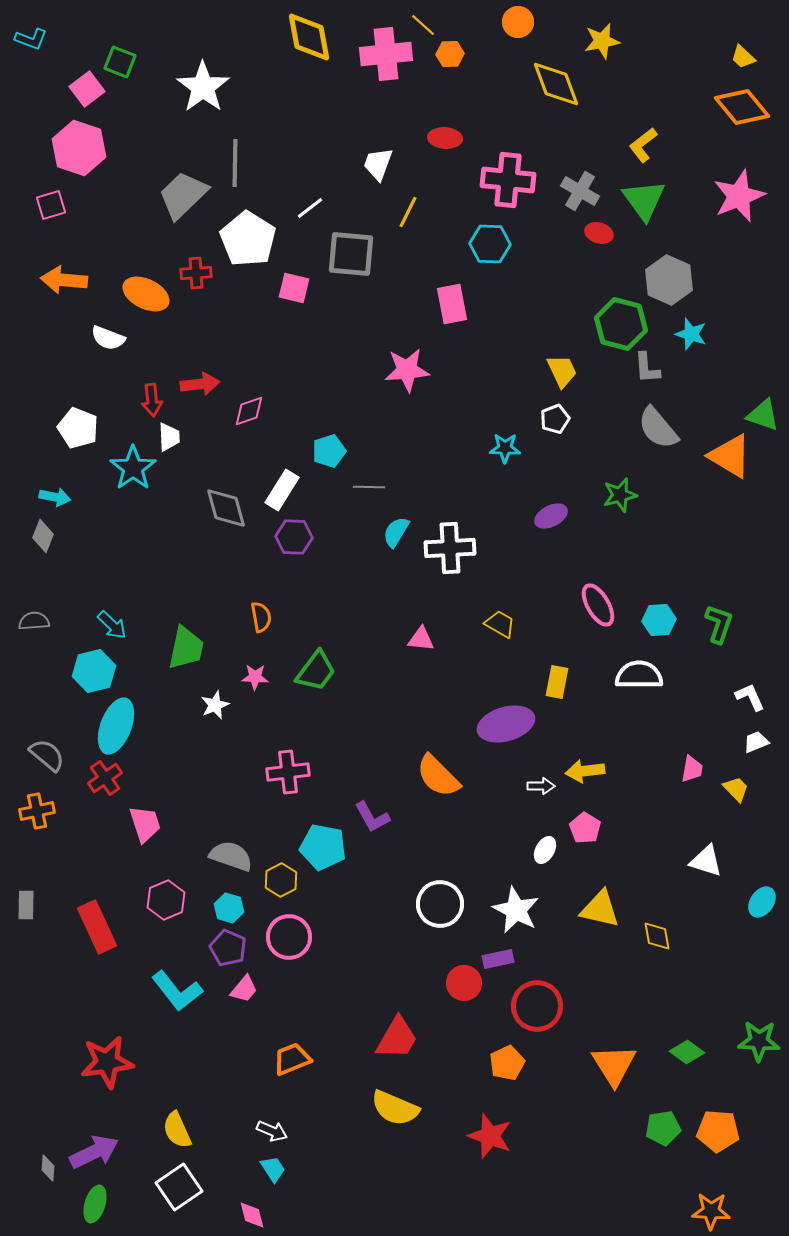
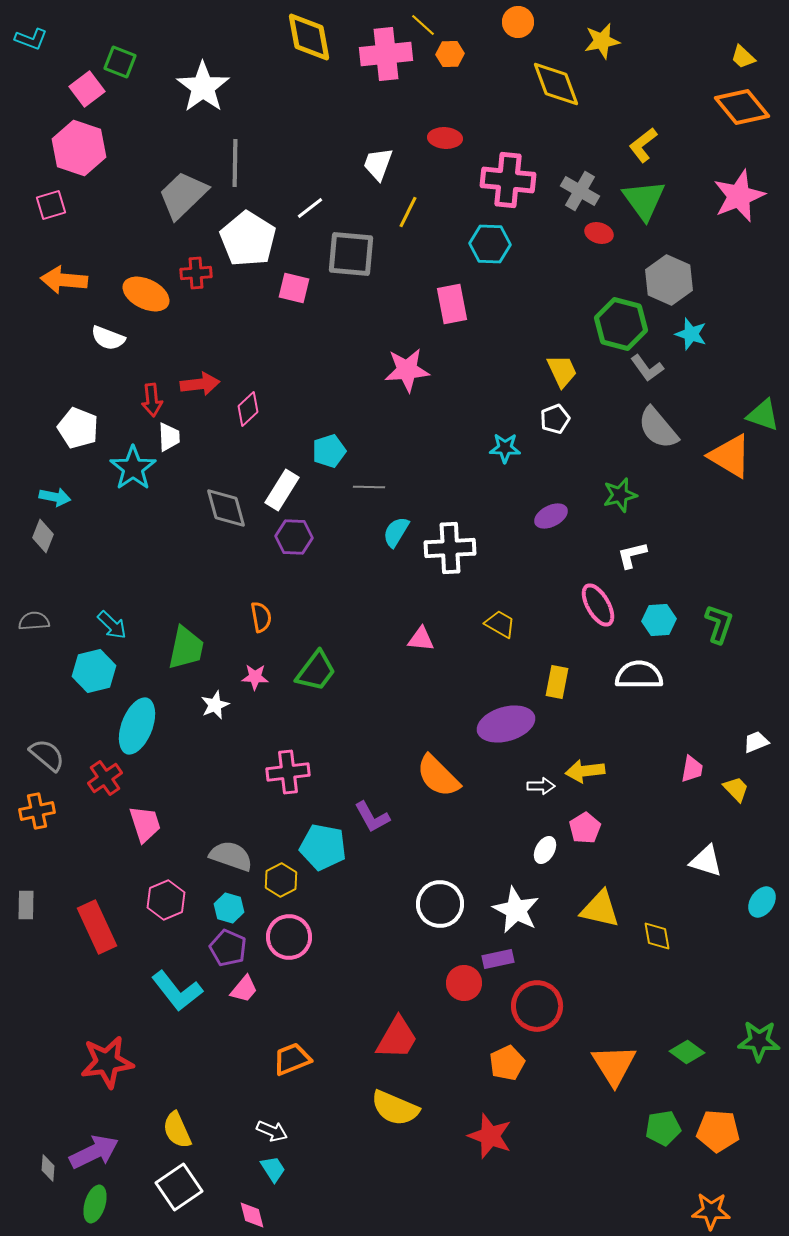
gray L-shape at (647, 368): rotated 32 degrees counterclockwise
pink diamond at (249, 411): moved 1 px left, 2 px up; rotated 24 degrees counterclockwise
white L-shape at (750, 697): moved 118 px left, 142 px up; rotated 80 degrees counterclockwise
cyan ellipse at (116, 726): moved 21 px right
pink pentagon at (585, 828): rotated 8 degrees clockwise
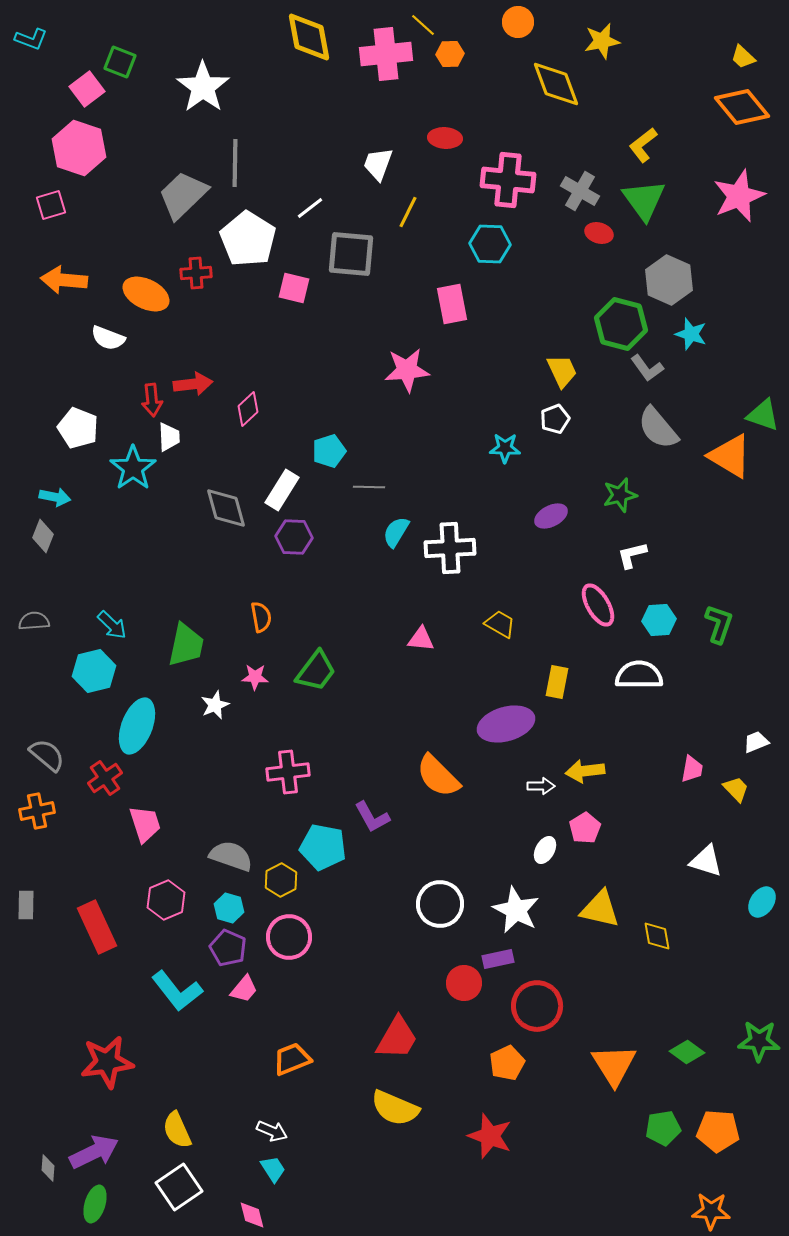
red arrow at (200, 384): moved 7 px left
green trapezoid at (186, 648): moved 3 px up
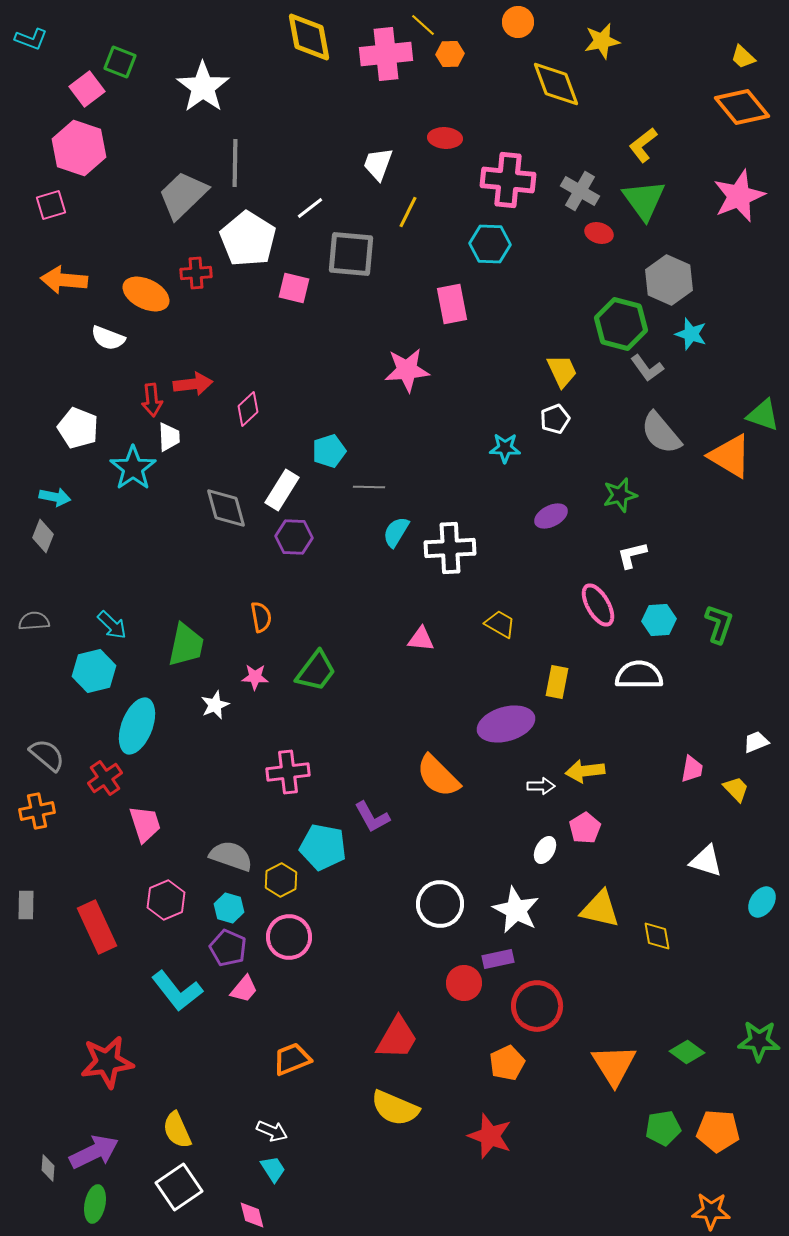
gray semicircle at (658, 428): moved 3 px right, 5 px down
green ellipse at (95, 1204): rotated 6 degrees counterclockwise
